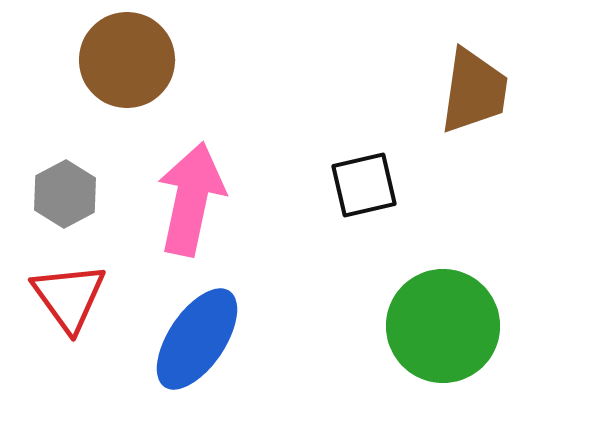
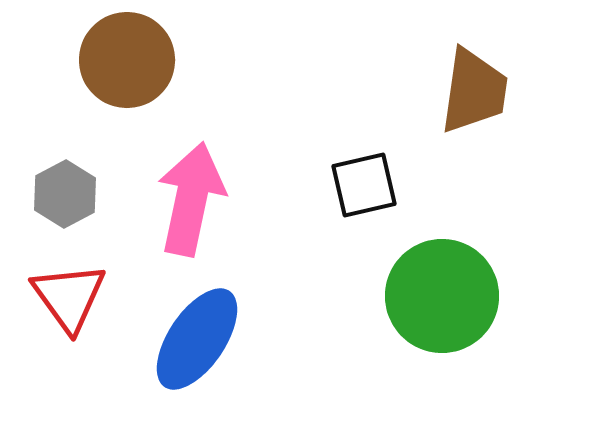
green circle: moved 1 px left, 30 px up
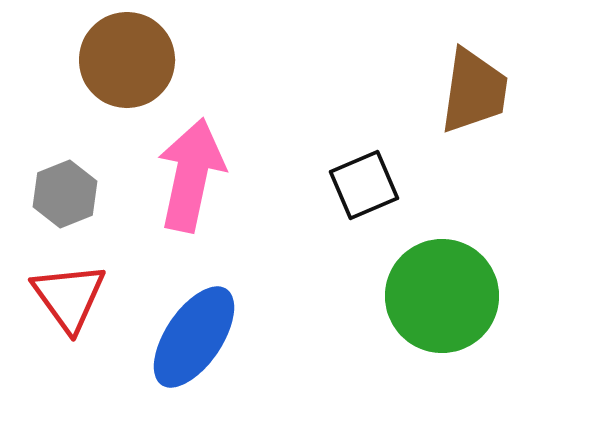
black square: rotated 10 degrees counterclockwise
gray hexagon: rotated 6 degrees clockwise
pink arrow: moved 24 px up
blue ellipse: moved 3 px left, 2 px up
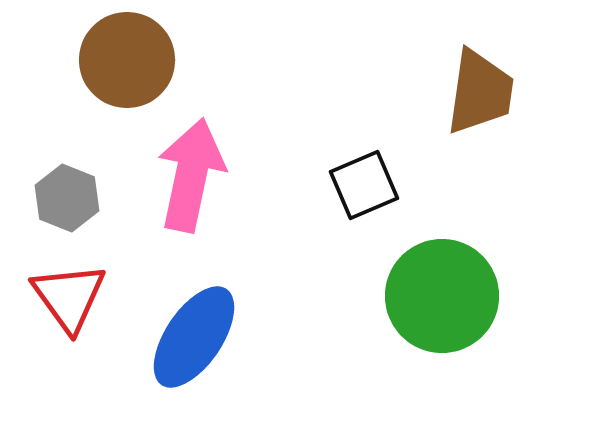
brown trapezoid: moved 6 px right, 1 px down
gray hexagon: moved 2 px right, 4 px down; rotated 16 degrees counterclockwise
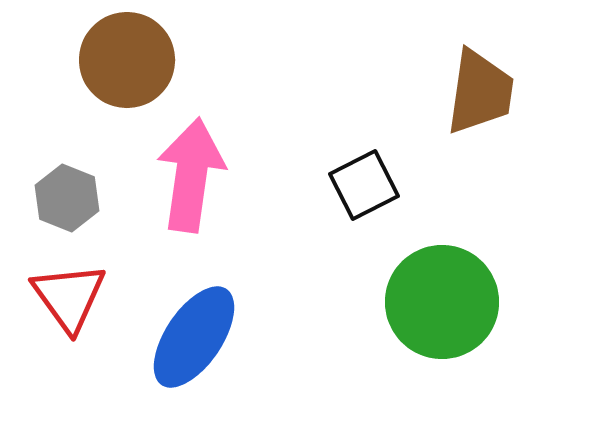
pink arrow: rotated 4 degrees counterclockwise
black square: rotated 4 degrees counterclockwise
green circle: moved 6 px down
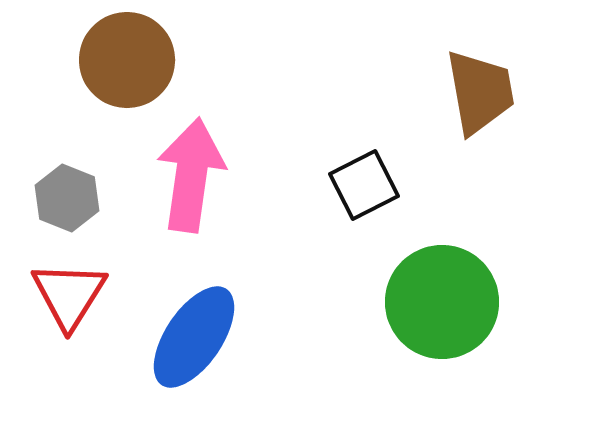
brown trapezoid: rotated 18 degrees counterclockwise
red triangle: moved 2 px up; rotated 8 degrees clockwise
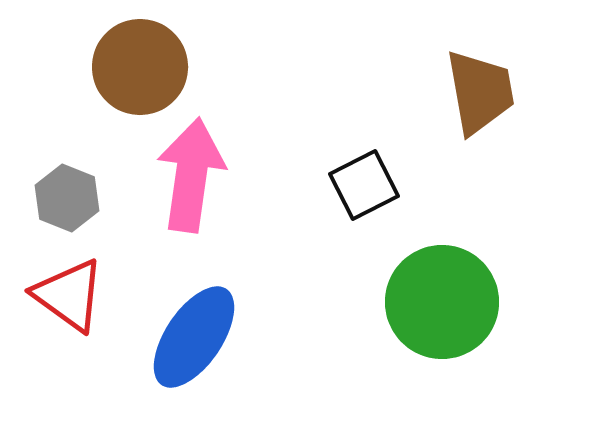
brown circle: moved 13 px right, 7 px down
red triangle: rotated 26 degrees counterclockwise
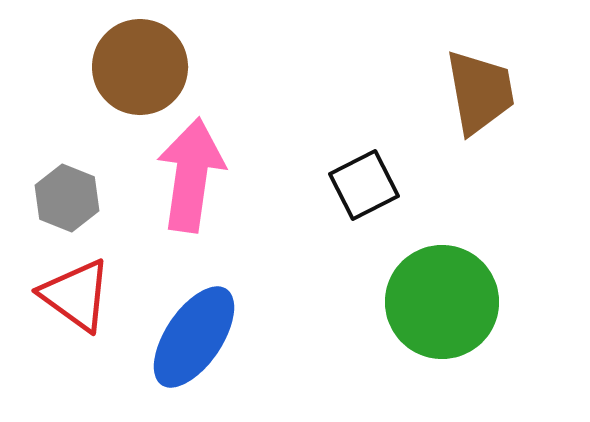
red triangle: moved 7 px right
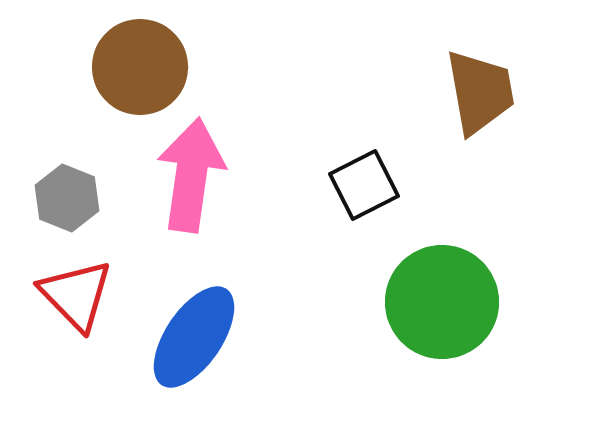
red triangle: rotated 10 degrees clockwise
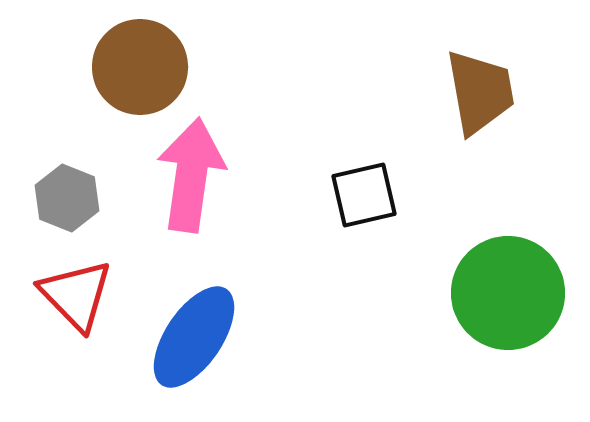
black square: moved 10 px down; rotated 14 degrees clockwise
green circle: moved 66 px right, 9 px up
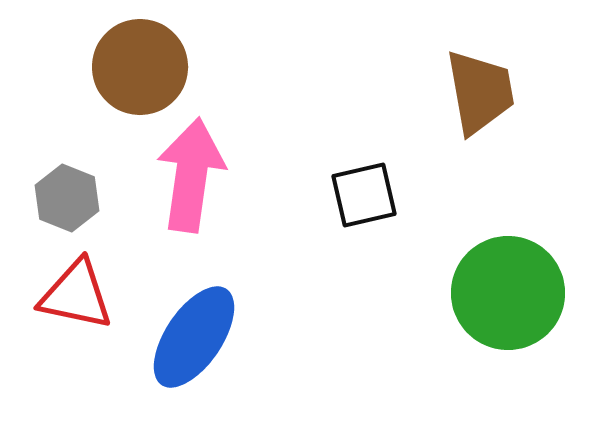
red triangle: rotated 34 degrees counterclockwise
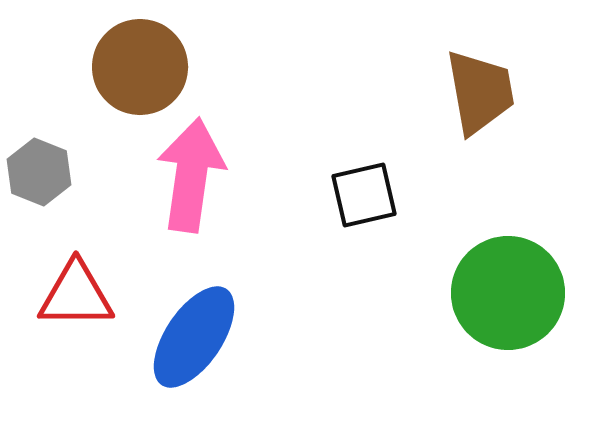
gray hexagon: moved 28 px left, 26 px up
red triangle: rotated 12 degrees counterclockwise
